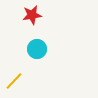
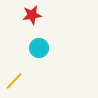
cyan circle: moved 2 px right, 1 px up
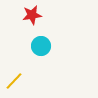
cyan circle: moved 2 px right, 2 px up
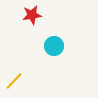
cyan circle: moved 13 px right
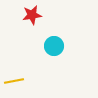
yellow line: rotated 36 degrees clockwise
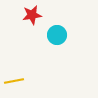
cyan circle: moved 3 px right, 11 px up
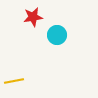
red star: moved 1 px right, 2 px down
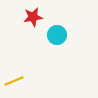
yellow line: rotated 12 degrees counterclockwise
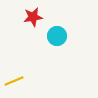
cyan circle: moved 1 px down
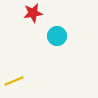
red star: moved 4 px up
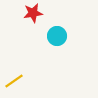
yellow line: rotated 12 degrees counterclockwise
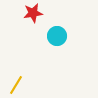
yellow line: moved 2 px right, 4 px down; rotated 24 degrees counterclockwise
